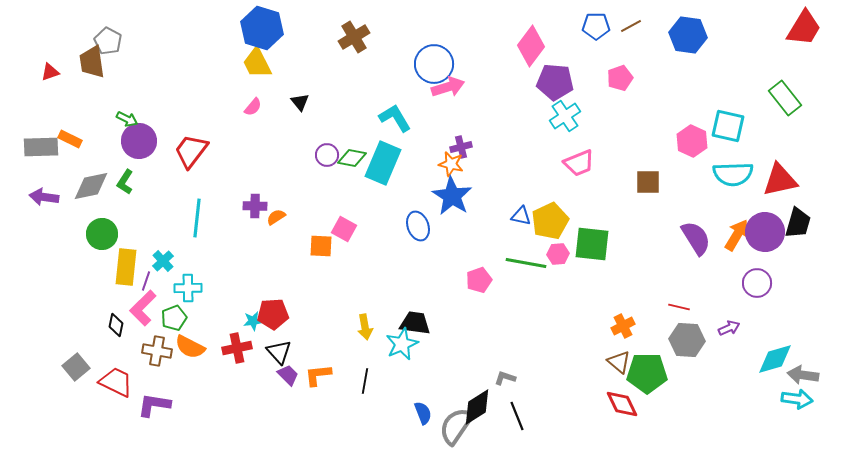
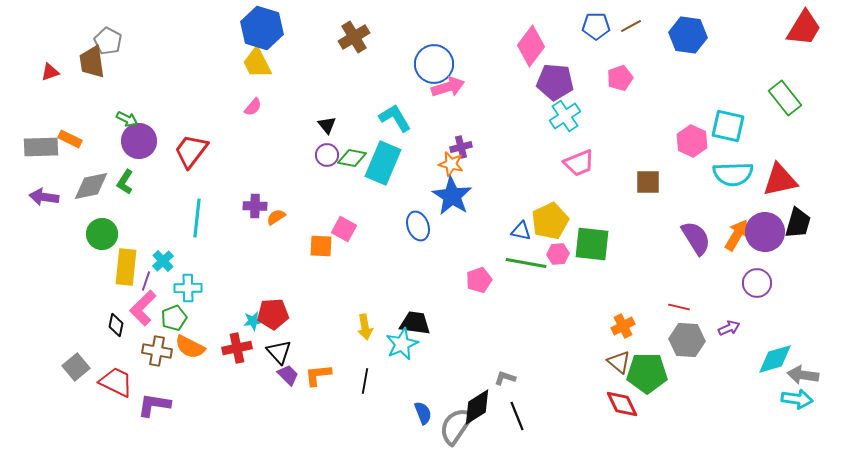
black triangle at (300, 102): moved 27 px right, 23 px down
blue triangle at (521, 216): moved 15 px down
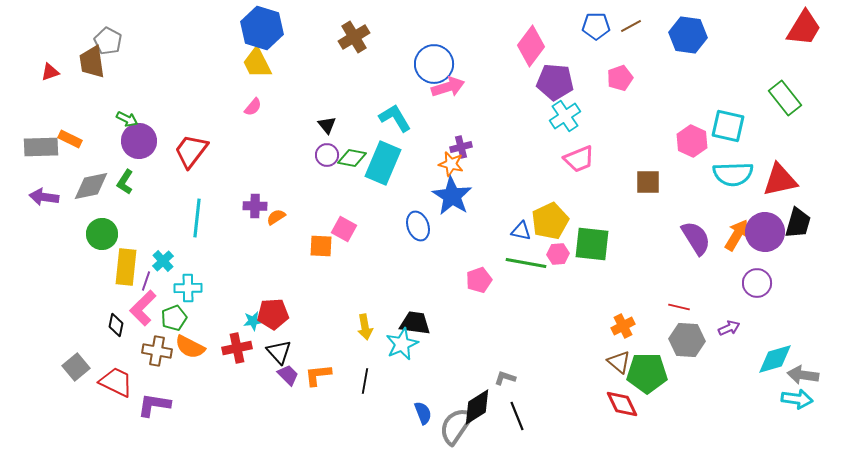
pink trapezoid at (579, 163): moved 4 px up
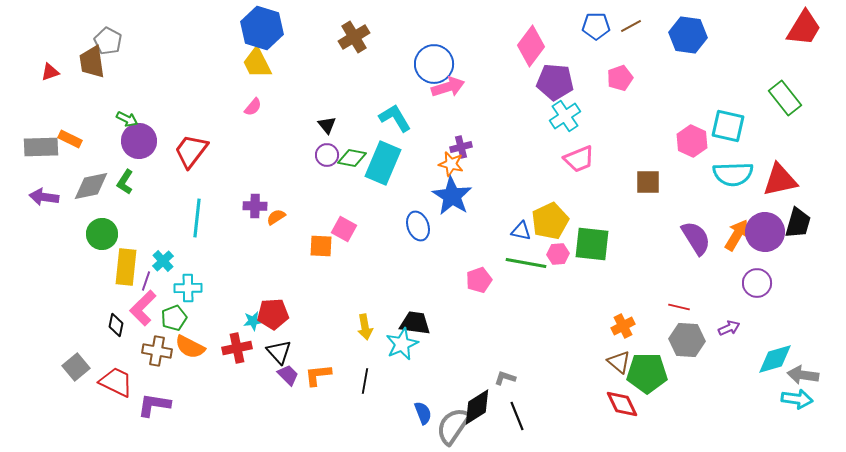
gray semicircle at (456, 426): moved 3 px left
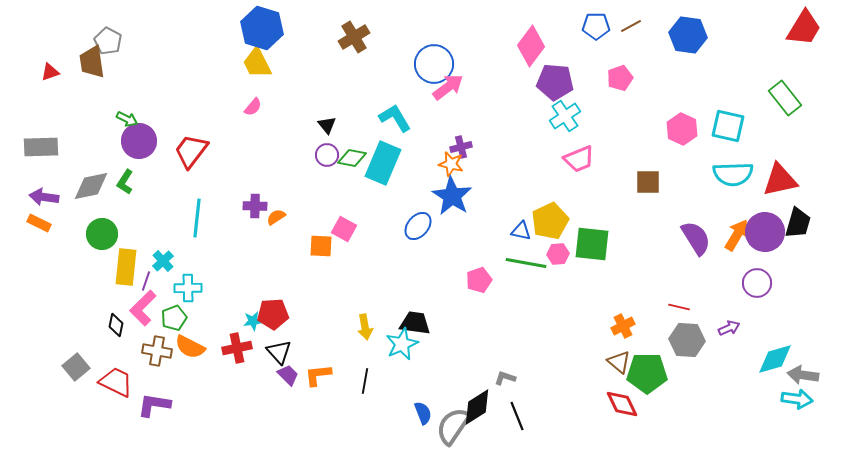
pink arrow at (448, 87): rotated 20 degrees counterclockwise
orange rectangle at (70, 139): moved 31 px left, 84 px down
pink hexagon at (692, 141): moved 10 px left, 12 px up
blue ellipse at (418, 226): rotated 60 degrees clockwise
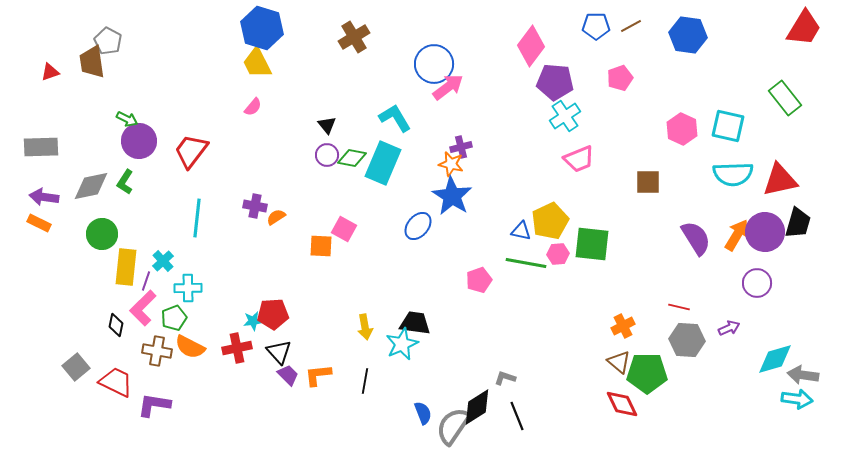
purple cross at (255, 206): rotated 10 degrees clockwise
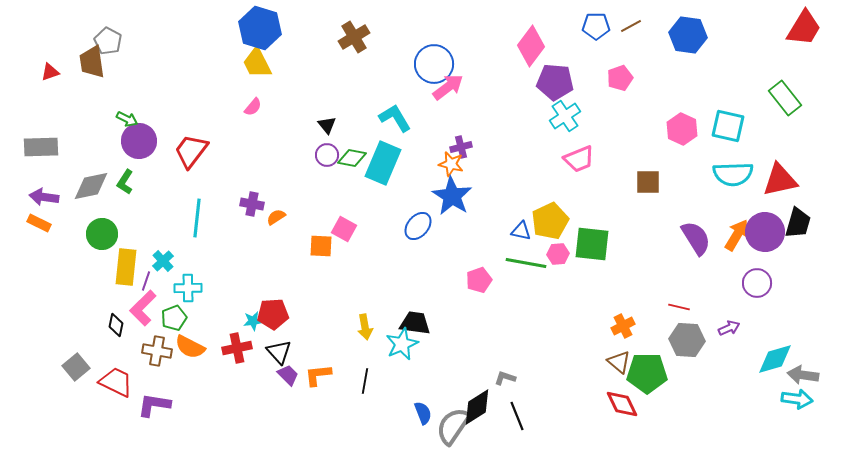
blue hexagon at (262, 28): moved 2 px left
purple cross at (255, 206): moved 3 px left, 2 px up
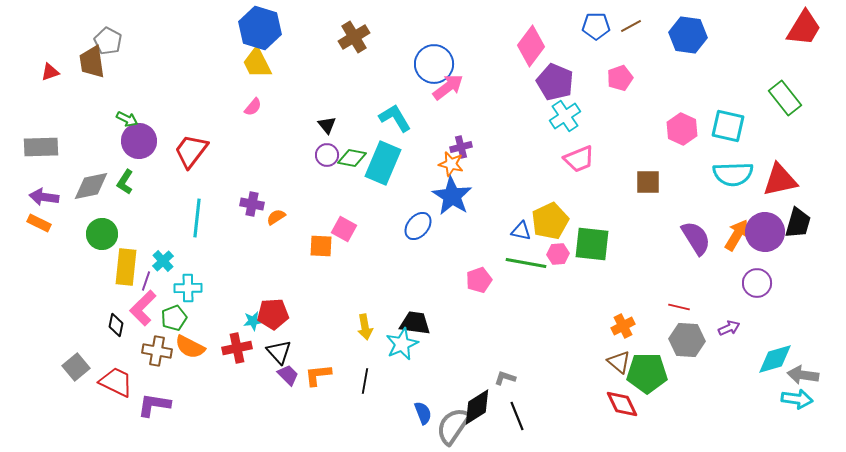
purple pentagon at (555, 82): rotated 18 degrees clockwise
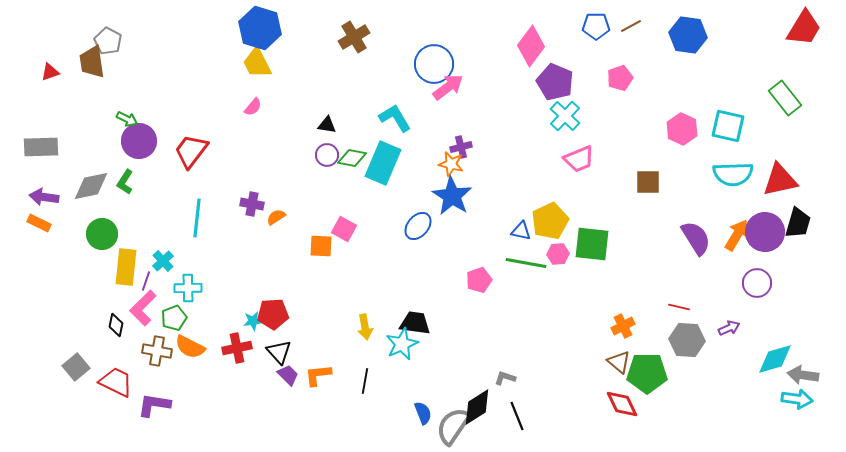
cyan cross at (565, 116): rotated 12 degrees counterclockwise
black triangle at (327, 125): rotated 42 degrees counterclockwise
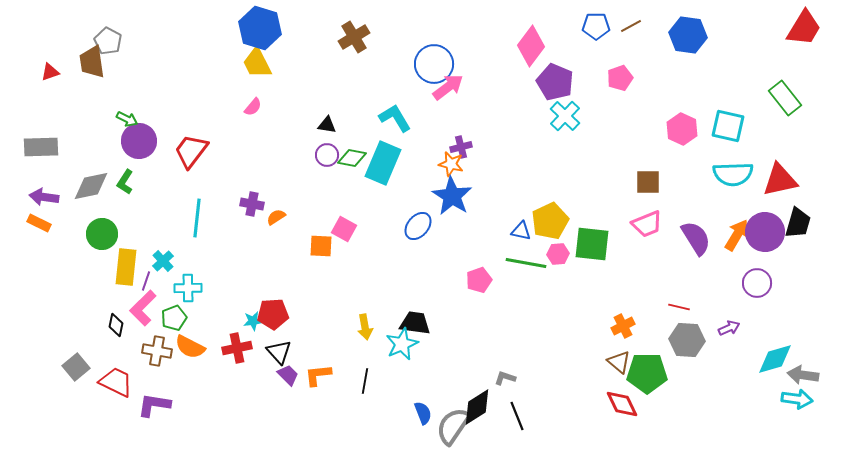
pink trapezoid at (579, 159): moved 68 px right, 65 px down
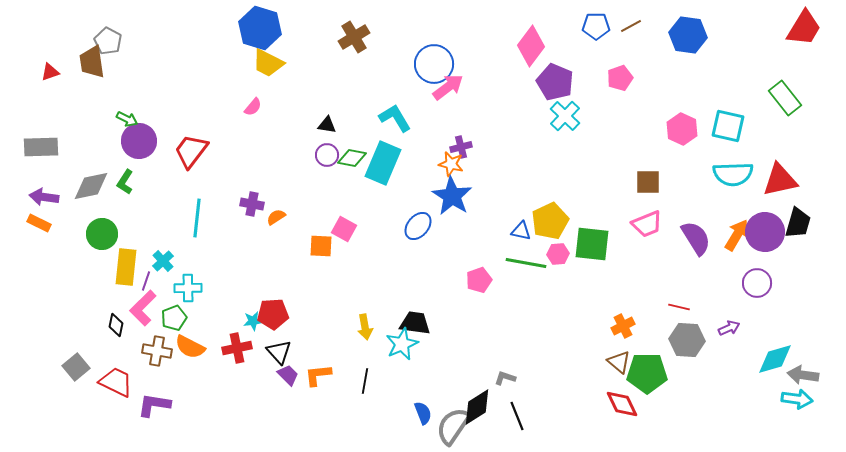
yellow trapezoid at (257, 63): moved 11 px right; rotated 36 degrees counterclockwise
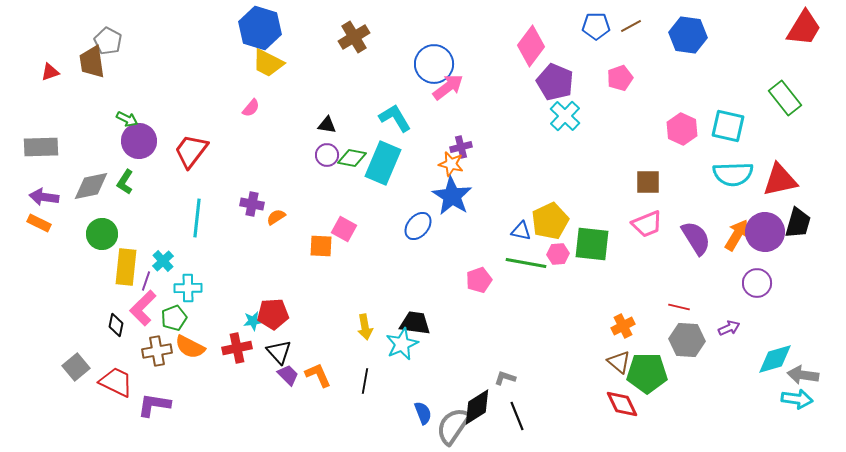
pink semicircle at (253, 107): moved 2 px left, 1 px down
brown cross at (157, 351): rotated 20 degrees counterclockwise
orange L-shape at (318, 375): rotated 72 degrees clockwise
